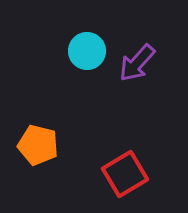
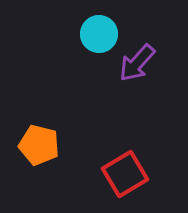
cyan circle: moved 12 px right, 17 px up
orange pentagon: moved 1 px right
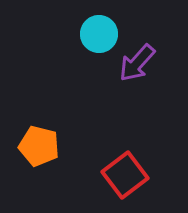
orange pentagon: moved 1 px down
red square: moved 1 px down; rotated 6 degrees counterclockwise
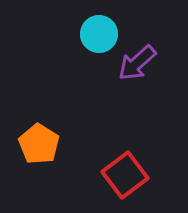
purple arrow: rotated 6 degrees clockwise
orange pentagon: moved 2 px up; rotated 18 degrees clockwise
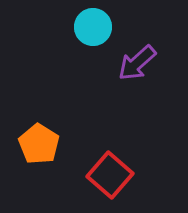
cyan circle: moved 6 px left, 7 px up
red square: moved 15 px left; rotated 12 degrees counterclockwise
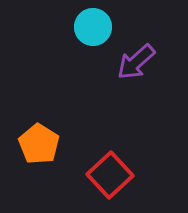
purple arrow: moved 1 px left, 1 px up
red square: rotated 6 degrees clockwise
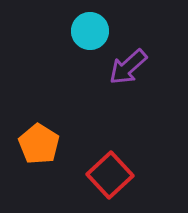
cyan circle: moved 3 px left, 4 px down
purple arrow: moved 8 px left, 5 px down
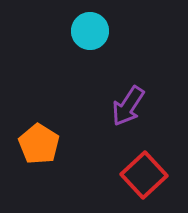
purple arrow: moved 39 px down; rotated 15 degrees counterclockwise
red square: moved 34 px right
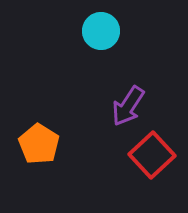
cyan circle: moved 11 px right
red square: moved 8 px right, 20 px up
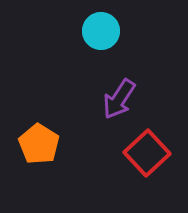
purple arrow: moved 9 px left, 7 px up
red square: moved 5 px left, 2 px up
